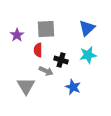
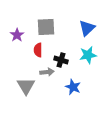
gray square: moved 2 px up
gray arrow: moved 1 px right, 1 px down; rotated 32 degrees counterclockwise
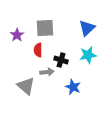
gray square: moved 1 px left, 1 px down
gray triangle: rotated 18 degrees counterclockwise
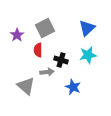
gray square: rotated 24 degrees counterclockwise
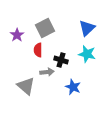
cyan star: moved 1 px left, 1 px up; rotated 24 degrees clockwise
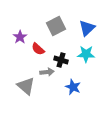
gray square: moved 11 px right, 2 px up
purple star: moved 3 px right, 2 px down
red semicircle: moved 1 px up; rotated 48 degrees counterclockwise
cyan star: moved 1 px left; rotated 12 degrees counterclockwise
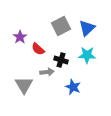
gray square: moved 5 px right
cyan star: moved 1 px right, 1 px down
gray triangle: moved 2 px left, 1 px up; rotated 18 degrees clockwise
